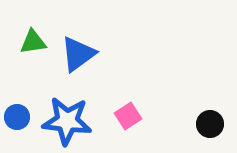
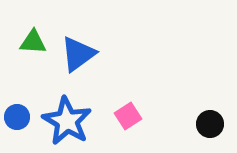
green triangle: rotated 12 degrees clockwise
blue star: rotated 24 degrees clockwise
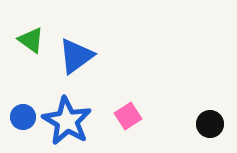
green triangle: moved 2 px left, 2 px up; rotated 32 degrees clockwise
blue triangle: moved 2 px left, 2 px down
blue circle: moved 6 px right
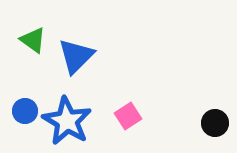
green triangle: moved 2 px right
blue triangle: rotated 9 degrees counterclockwise
blue circle: moved 2 px right, 6 px up
black circle: moved 5 px right, 1 px up
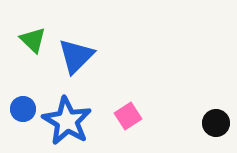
green triangle: rotated 8 degrees clockwise
blue circle: moved 2 px left, 2 px up
black circle: moved 1 px right
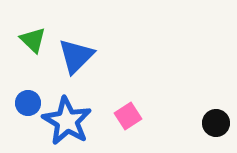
blue circle: moved 5 px right, 6 px up
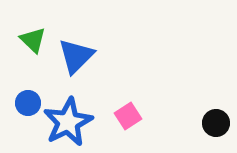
blue star: moved 1 px right, 1 px down; rotated 15 degrees clockwise
